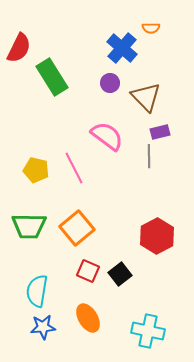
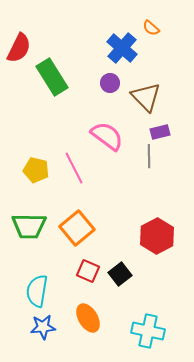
orange semicircle: rotated 42 degrees clockwise
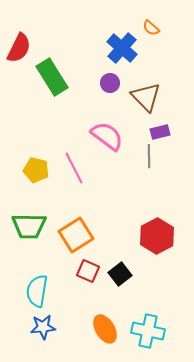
orange square: moved 1 px left, 7 px down; rotated 8 degrees clockwise
orange ellipse: moved 17 px right, 11 px down
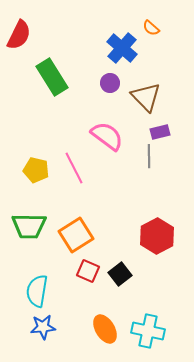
red semicircle: moved 13 px up
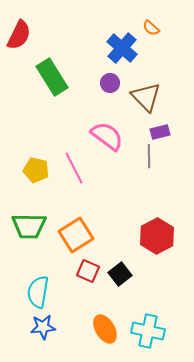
cyan semicircle: moved 1 px right, 1 px down
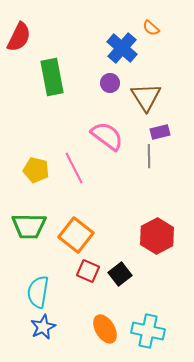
red semicircle: moved 2 px down
green rectangle: rotated 21 degrees clockwise
brown triangle: rotated 12 degrees clockwise
orange square: rotated 20 degrees counterclockwise
blue star: rotated 20 degrees counterclockwise
